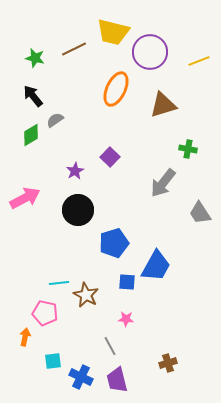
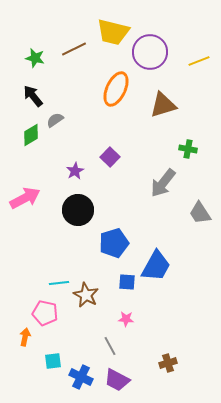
purple trapezoid: rotated 48 degrees counterclockwise
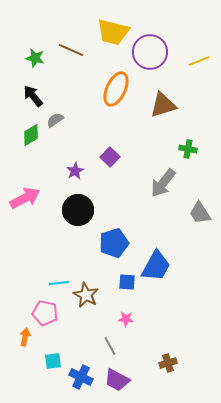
brown line: moved 3 px left, 1 px down; rotated 50 degrees clockwise
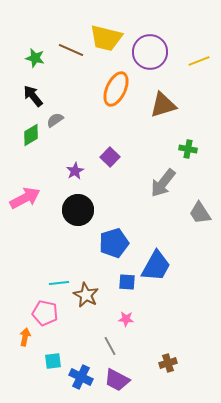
yellow trapezoid: moved 7 px left, 6 px down
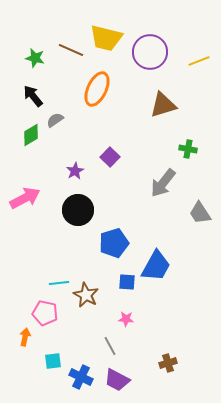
orange ellipse: moved 19 px left
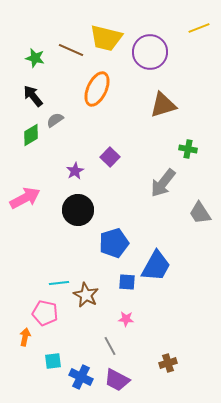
yellow line: moved 33 px up
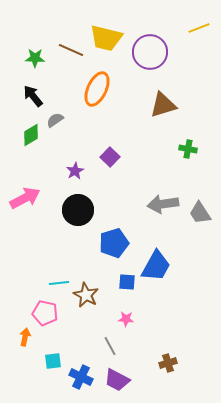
green star: rotated 12 degrees counterclockwise
gray arrow: moved 21 px down; rotated 44 degrees clockwise
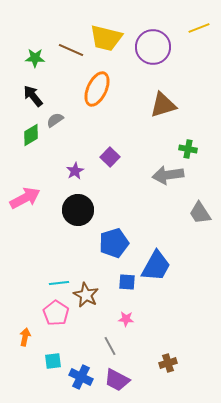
purple circle: moved 3 px right, 5 px up
gray arrow: moved 5 px right, 29 px up
pink pentagon: moved 11 px right; rotated 20 degrees clockwise
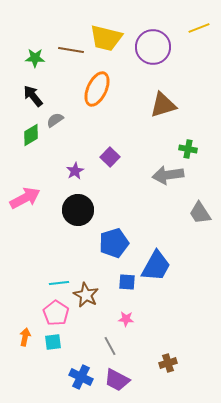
brown line: rotated 15 degrees counterclockwise
cyan square: moved 19 px up
